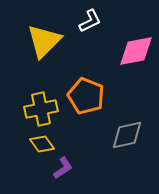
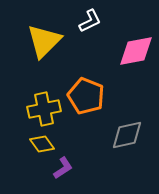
yellow cross: moved 3 px right
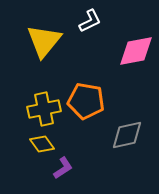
yellow triangle: rotated 6 degrees counterclockwise
orange pentagon: moved 5 px down; rotated 12 degrees counterclockwise
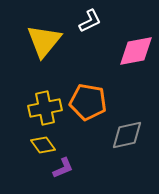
orange pentagon: moved 2 px right, 1 px down
yellow cross: moved 1 px right, 1 px up
yellow diamond: moved 1 px right, 1 px down
purple L-shape: rotated 10 degrees clockwise
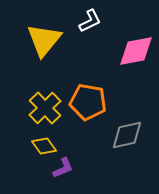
yellow triangle: moved 1 px up
yellow cross: rotated 32 degrees counterclockwise
yellow diamond: moved 1 px right, 1 px down
